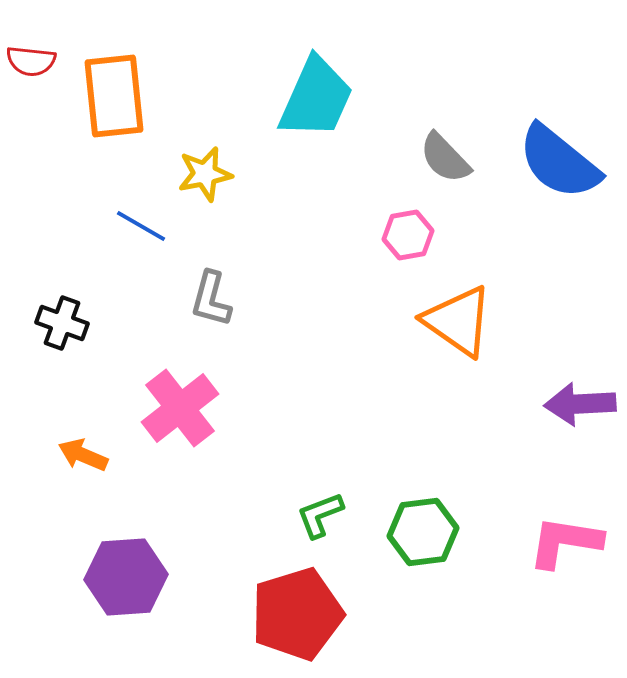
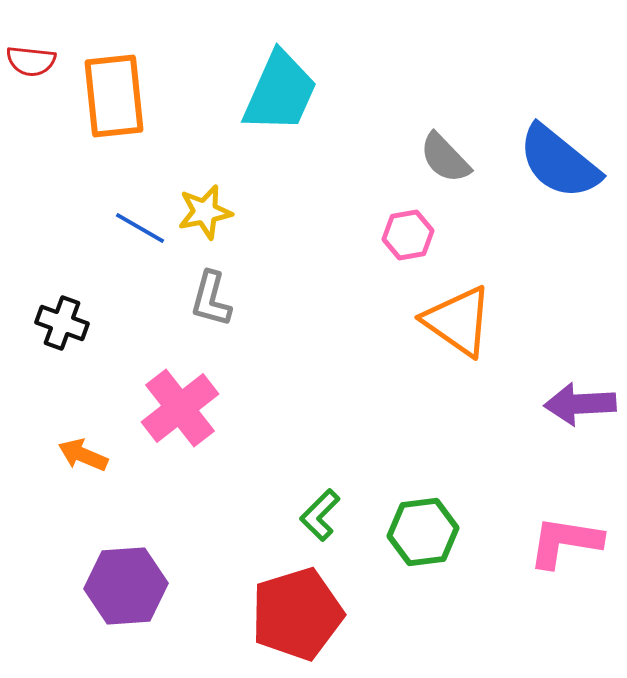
cyan trapezoid: moved 36 px left, 6 px up
yellow star: moved 38 px down
blue line: moved 1 px left, 2 px down
green L-shape: rotated 24 degrees counterclockwise
purple hexagon: moved 9 px down
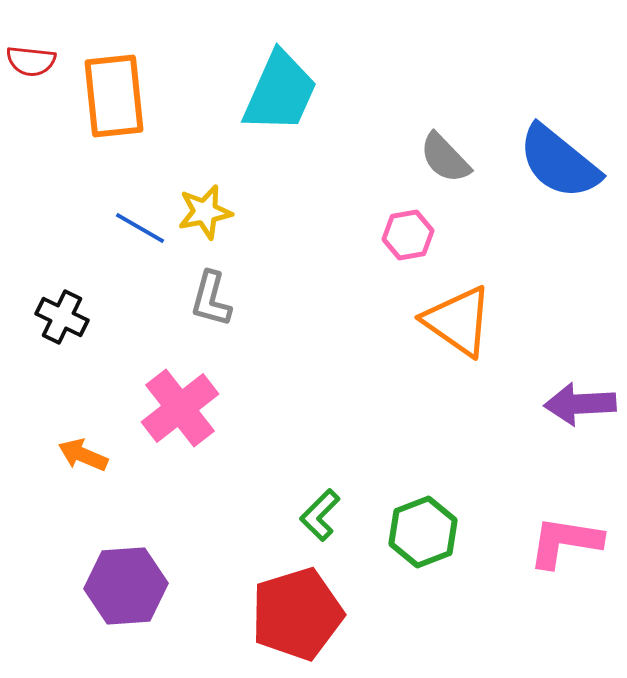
black cross: moved 6 px up; rotated 6 degrees clockwise
green hexagon: rotated 14 degrees counterclockwise
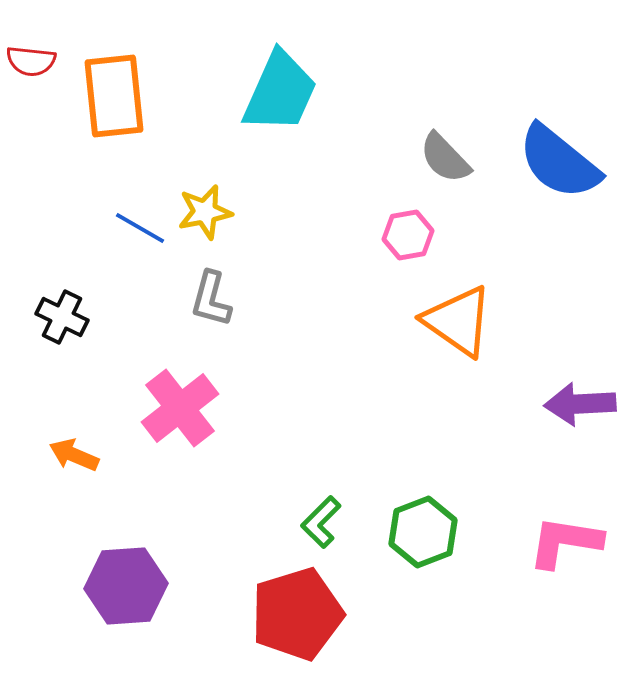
orange arrow: moved 9 px left
green L-shape: moved 1 px right, 7 px down
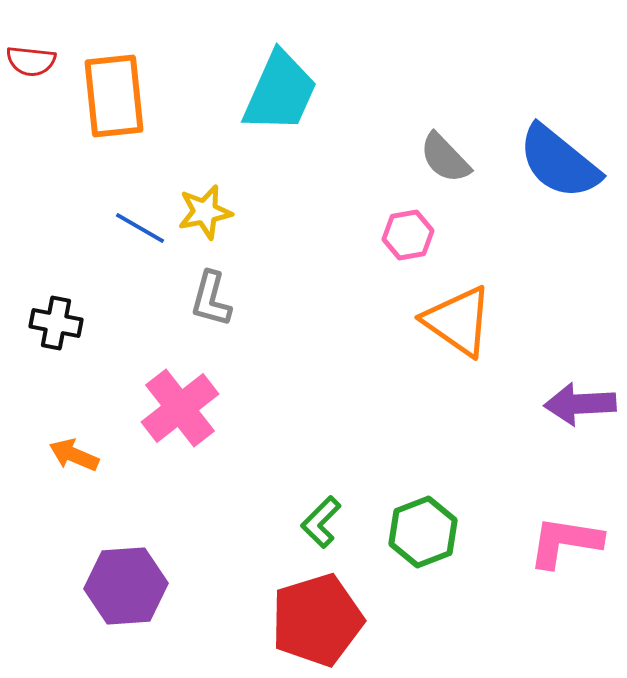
black cross: moved 6 px left, 6 px down; rotated 15 degrees counterclockwise
red pentagon: moved 20 px right, 6 px down
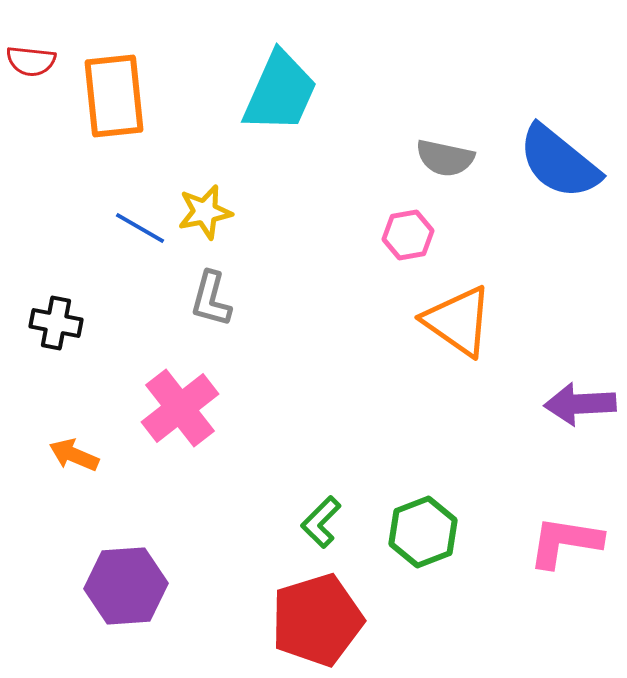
gray semicircle: rotated 34 degrees counterclockwise
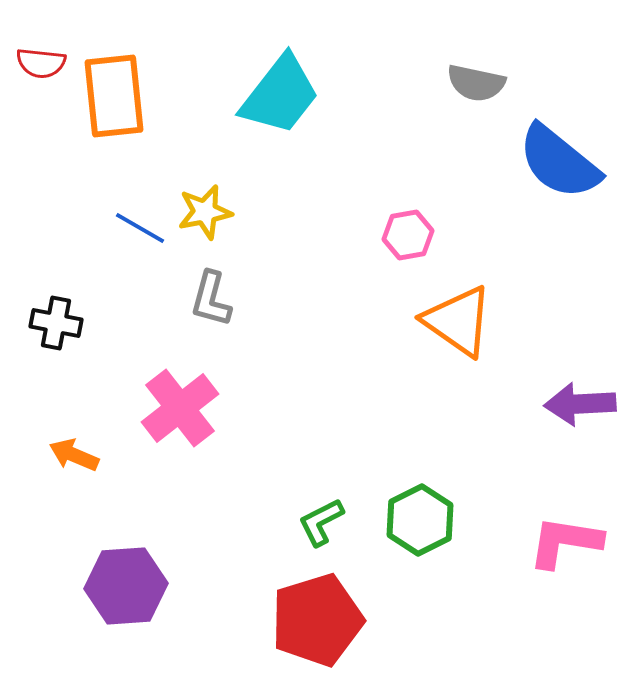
red semicircle: moved 10 px right, 2 px down
cyan trapezoid: moved 3 px down; rotated 14 degrees clockwise
gray semicircle: moved 31 px right, 75 px up
green L-shape: rotated 18 degrees clockwise
green hexagon: moved 3 px left, 12 px up; rotated 6 degrees counterclockwise
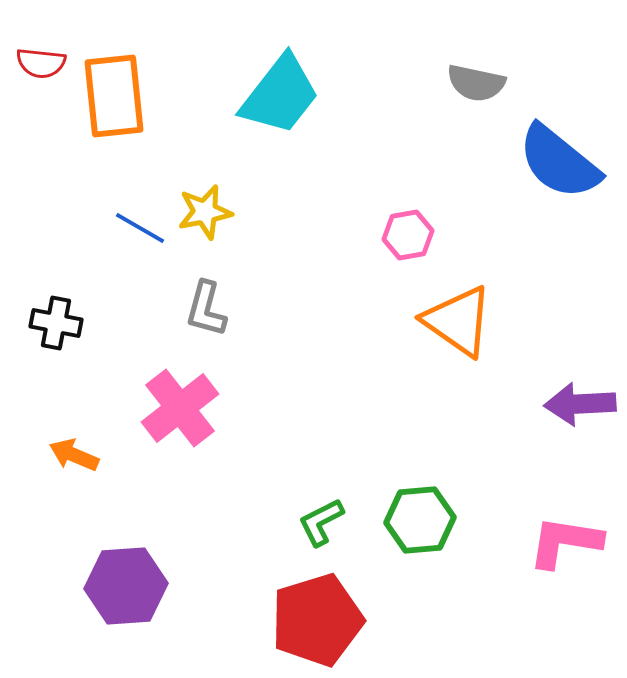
gray L-shape: moved 5 px left, 10 px down
green hexagon: rotated 22 degrees clockwise
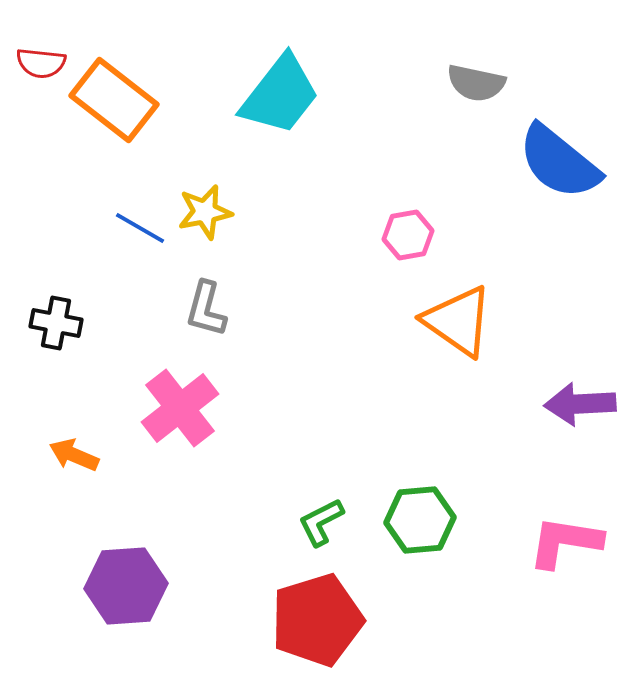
orange rectangle: moved 4 px down; rotated 46 degrees counterclockwise
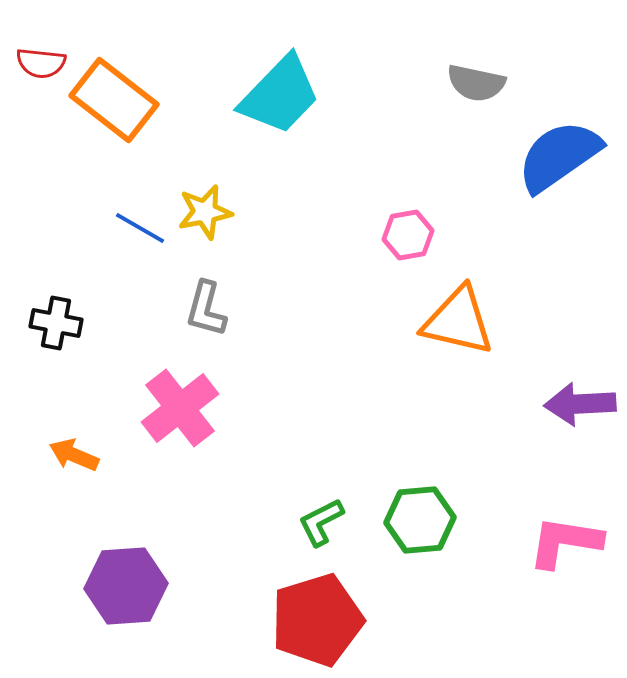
cyan trapezoid: rotated 6 degrees clockwise
blue semicircle: moved 6 px up; rotated 106 degrees clockwise
orange triangle: rotated 22 degrees counterclockwise
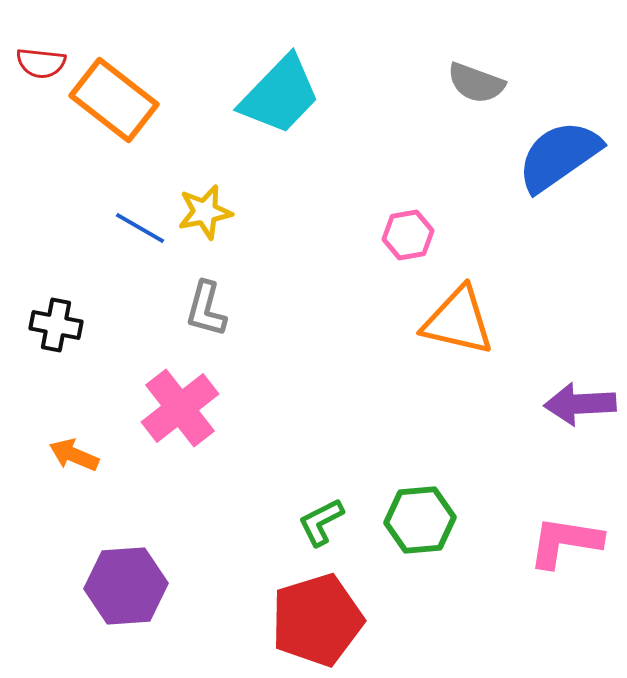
gray semicircle: rotated 8 degrees clockwise
black cross: moved 2 px down
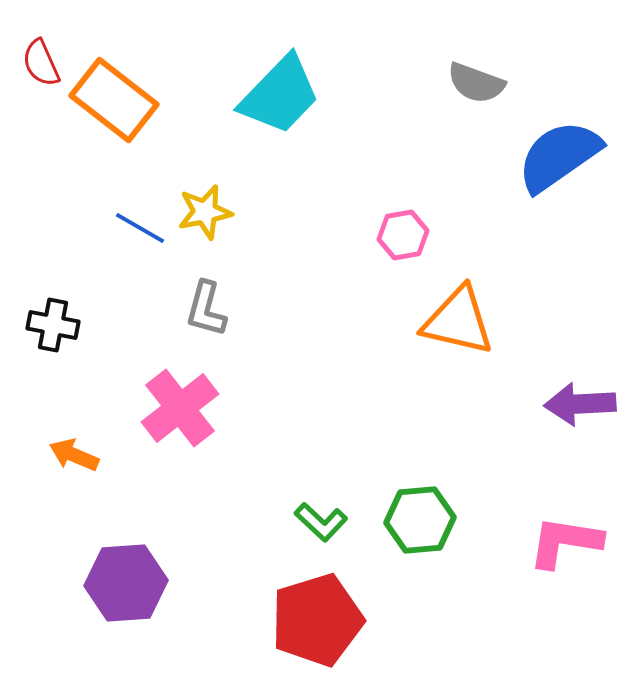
red semicircle: rotated 60 degrees clockwise
pink hexagon: moved 5 px left
black cross: moved 3 px left
green L-shape: rotated 110 degrees counterclockwise
purple hexagon: moved 3 px up
